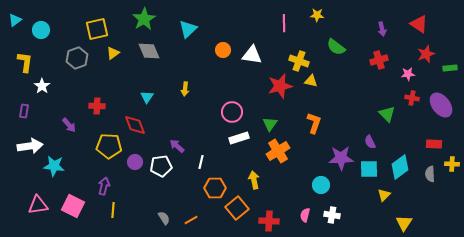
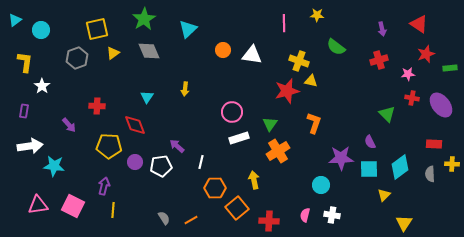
red star at (280, 86): moved 7 px right, 5 px down
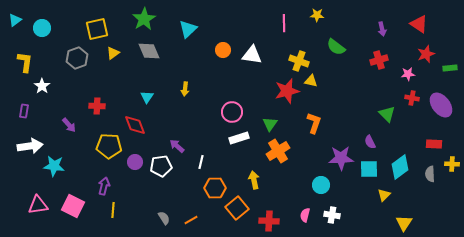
cyan circle at (41, 30): moved 1 px right, 2 px up
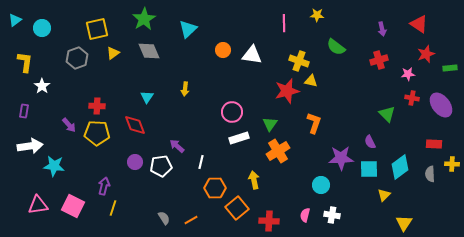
yellow pentagon at (109, 146): moved 12 px left, 13 px up
yellow line at (113, 210): moved 2 px up; rotated 14 degrees clockwise
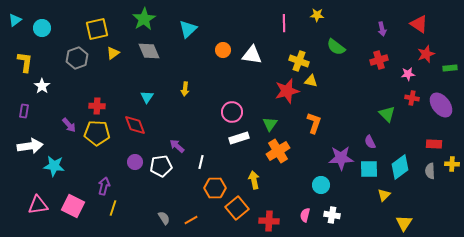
gray semicircle at (430, 174): moved 3 px up
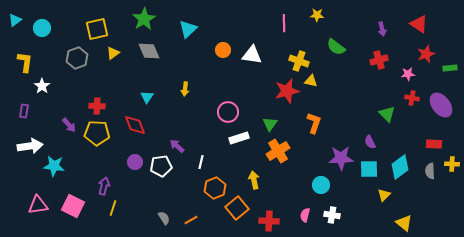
pink circle at (232, 112): moved 4 px left
orange hexagon at (215, 188): rotated 20 degrees counterclockwise
yellow triangle at (404, 223): rotated 24 degrees counterclockwise
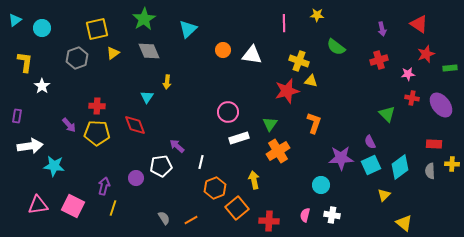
yellow arrow at (185, 89): moved 18 px left, 7 px up
purple rectangle at (24, 111): moved 7 px left, 5 px down
purple circle at (135, 162): moved 1 px right, 16 px down
cyan square at (369, 169): moved 2 px right, 4 px up; rotated 24 degrees counterclockwise
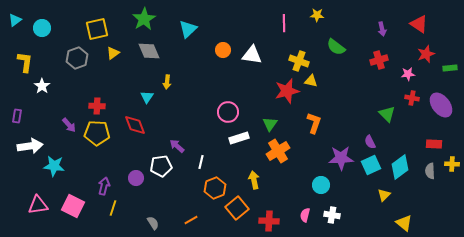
gray semicircle at (164, 218): moved 11 px left, 5 px down
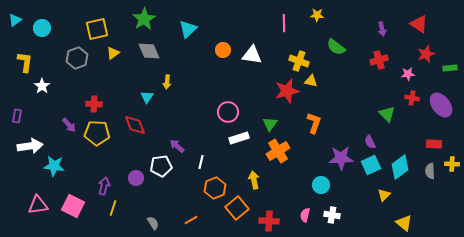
red cross at (97, 106): moved 3 px left, 2 px up
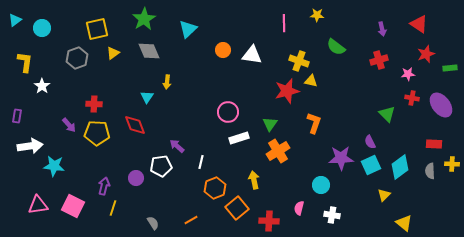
pink semicircle at (305, 215): moved 6 px left, 7 px up
